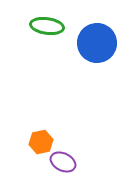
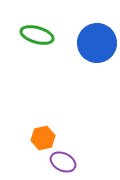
green ellipse: moved 10 px left, 9 px down; rotated 8 degrees clockwise
orange hexagon: moved 2 px right, 4 px up
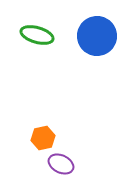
blue circle: moved 7 px up
purple ellipse: moved 2 px left, 2 px down
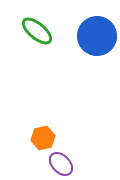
green ellipse: moved 4 px up; rotated 24 degrees clockwise
purple ellipse: rotated 20 degrees clockwise
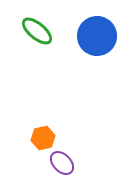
purple ellipse: moved 1 px right, 1 px up
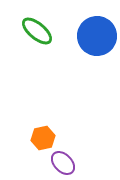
purple ellipse: moved 1 px right
